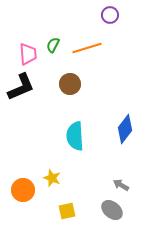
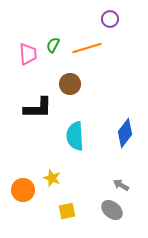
purple circle: moved 4 px down
black L-shape: moved 17 px right, 21 px down; rotated 24 degrees clockwise
blue diamond: moved 4 px down
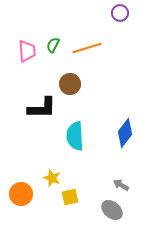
purple circle: moved 10 px right, 6 px up
pink trapezoid: moved 1 px left, 3 px up
black L-shape: moved 4 px right
orange circle: moved 2 px left, 4 px down
yellow square: moved 3 px right, 14 px up
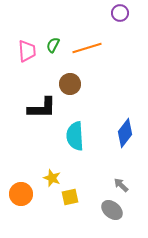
gray arrow: rotated 14 degrees clockwise
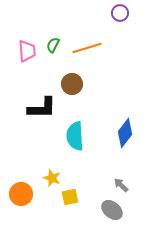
brown circle: moved 2 px right
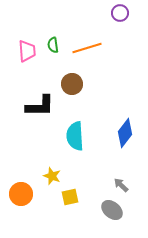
green semicircle: rotated 35 degrees counterclockwise
black L-shape: moved 2 px left, 2 px up
yellow star: moved 2 px up
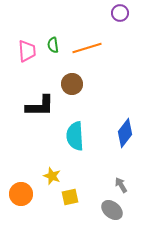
gray arrow: rotated 14 degrees clockwise
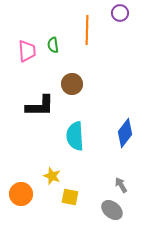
orange line: moved 18 px up; rotated 72 degrees counterclockwise
yellow square: rotated 24 degrees clockwise
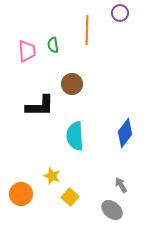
yellow square: rotated 30 degrees clockwise
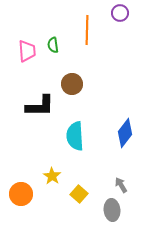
yellow star: rotated 12 degrees clockwise
yellow square: moved 9 px right, 3 px up
gray ellipse: rotated 45 degrees clockwise
